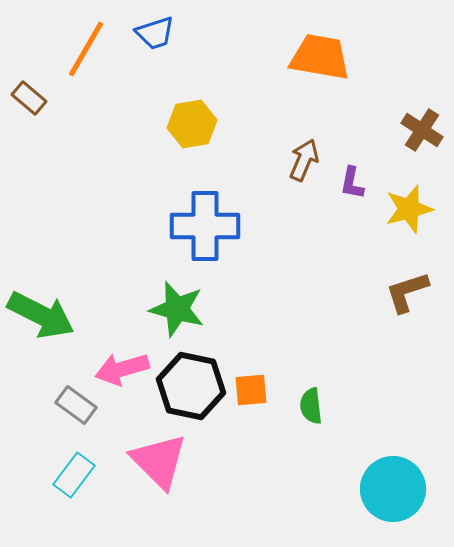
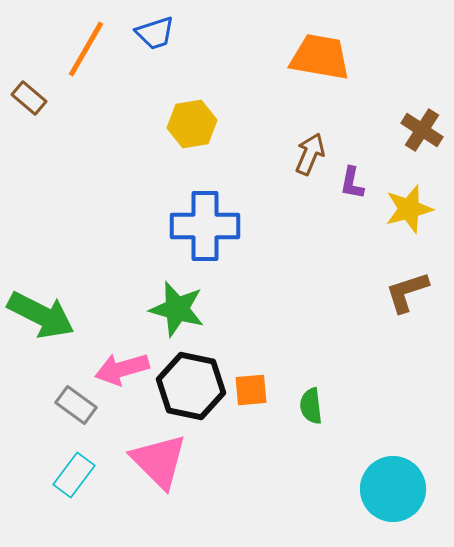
brown arrow: moved 6 px right, 6 px up
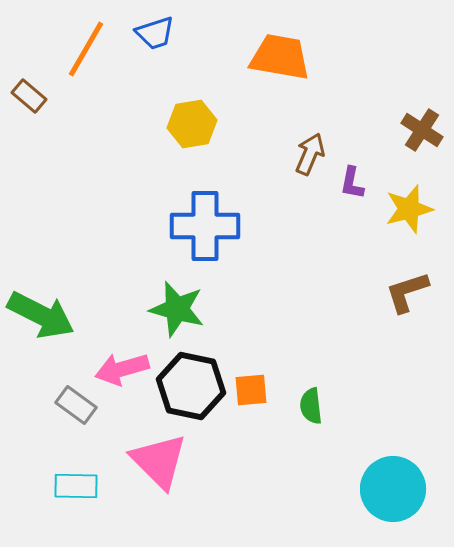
orange trapezoid: moved 40 px left
brown rectangle: moved 2 px up
cyan rectangle: moved 2 px right, 11 px down; rotated 54 degrees clockwise
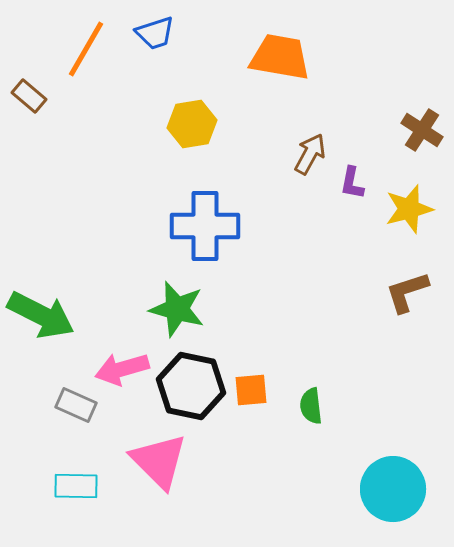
brown arrow: rotated 6 degrees clockwise
gray rectangle: rotated 12 degrees counterclockwise
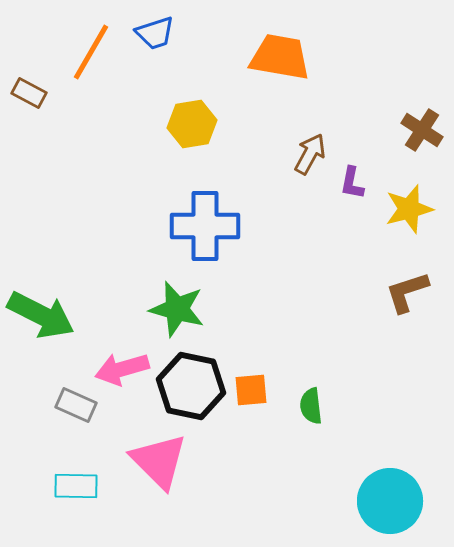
orange line: moved 5 px right, 3 px down
brown rectangle: moved 3 px up; rotated 12 degrees counterclockwise
cyan circle: moved 3 px left, 12 px down
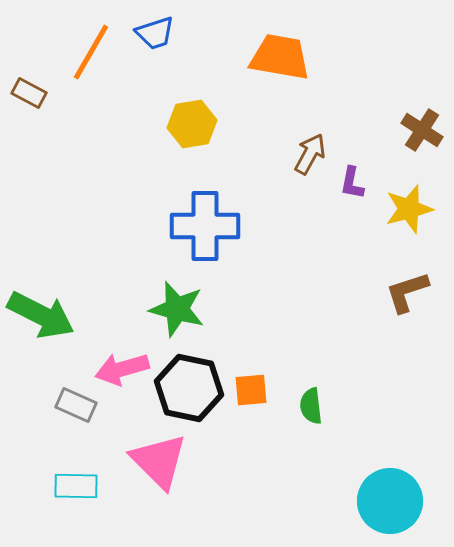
black hexagon: moved 2 px left, 2 px down
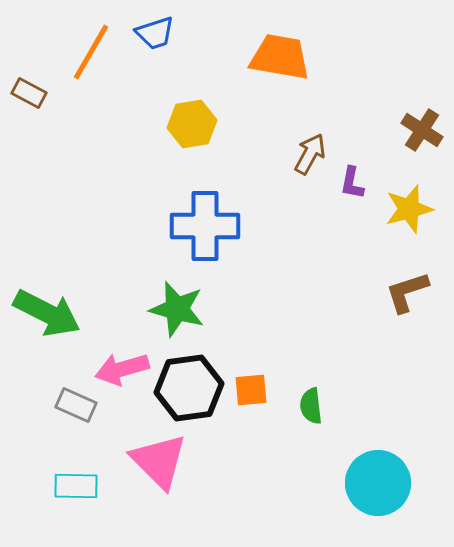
green arrow: moved 6 px right, 2 px up
black hexagon: rotated 20 degrees counterclockwise
cyan circle: moved 12 px left, 18 px up
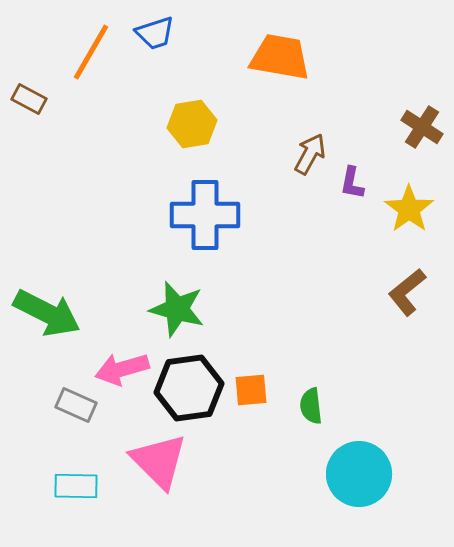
brown rectangle: moved 6 px down
brown cross: moved 3 px up
yellow star: rotated 21 degrees counterclockwise
blue cross: moved 11 px up
brown L-shape: rotated 21 degrees counterclockwise
cyan circle: moved 19 px left, 9 px up
